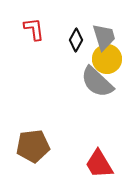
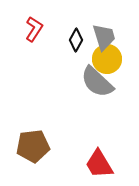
red L-shape: rotated 40 degrees clockwise
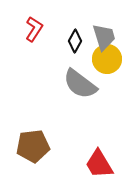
black diamond: moved 1 px left, 1 px down
gray semicircle: moved 17 px left, 2 px down; rotated 6 degrees counterclockwise
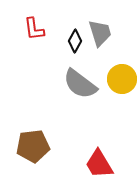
red L-shape: rotated 140 degrees clockwise
gray trapezoid: moved 4 px left, 4 px up
yellow circle: moved 15 px right, 20 px down
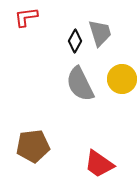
red L-shape: moved 8 px left, 12 px up; rotated 90 degrees clockwise
gray semicircle: rotated 27 degrees clockwise
red trapezoid: rotated 24 degrees counterclockwise
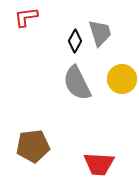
gray semicircle: moved 3 px left, 1 px up
red trapezoid: rotated 32 degrees counterclockwise
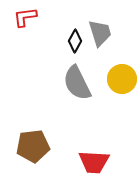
red L-shape: moved 1 px left
red trapezoid: moved 5 px left, 2 px up
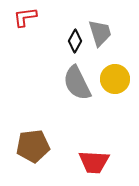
yellow circle: moved 7 px left
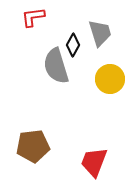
red L-shape: moved 8 px right
black diamond: moved 2 px left, 4 px down
yellow circle: moved 5 px left
gray semicircle: moved 21 px left, 17 px up; rotated 9 degrees clockwise
red trapezoid: rotated 108 degrees clockwise
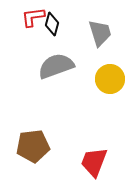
black diamond: moved 21 px left, 21 px up; rotated 15 degrees counterclockwise
gray semicircle: rotated 87 degrees clockwise
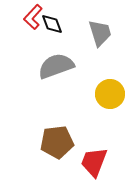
red L-shape: rotated 40 degrees counterclockwise
black diamond: rotated 35 degrees counterclockwise
yellow circle: moved 15 px down
brown pentagon: moved 24 px right, 4 px up
